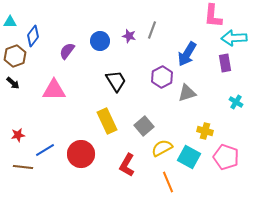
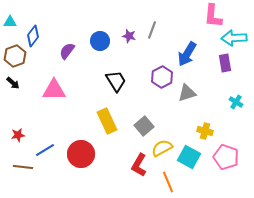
red L-shape: moved 12 px right
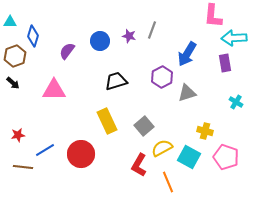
blue diamond: rotated 20 degrees counterclockwise
black trapezoid: rotated 75 degrees counterclockwise
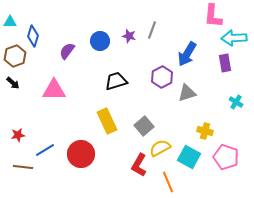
yellow semicircle: moved 2 px left
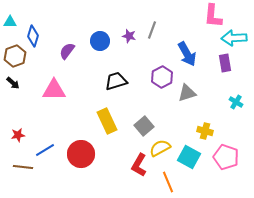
blue arrow: rotated 60 degrees counterclockwise
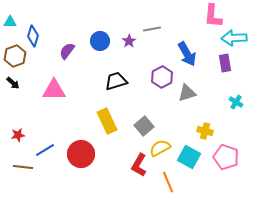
gray line: moved 1 px up; rotated 60 degrees clockwise
purple star: moved 5 px down; rotated 24 degrees clockwise
